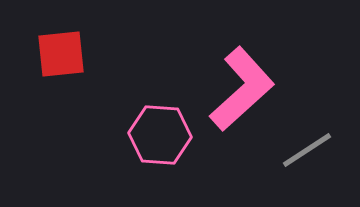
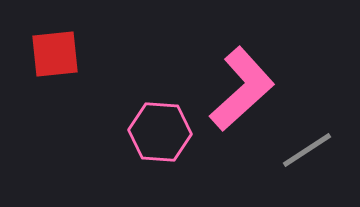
red square: moved 6 px left
pink hexagon: moved 3 px up
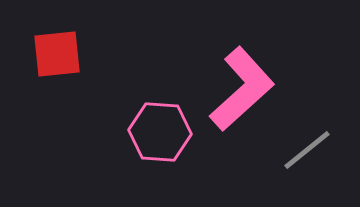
red square: moved 2 px right
gray line: rotated 6 degrees counterclockwise
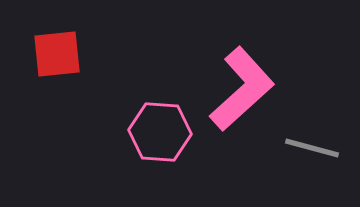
gray line: moved 5 px right, 2 px up; rotated 54 degrees clockwise
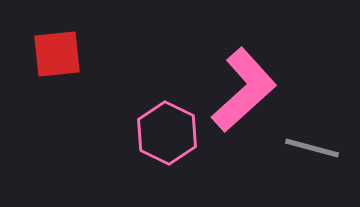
pink L-shape: moved 2 px right, 1 px down
pink hexagon: moved 7 px right, 1 px down; rotated 22 degrees clockwise
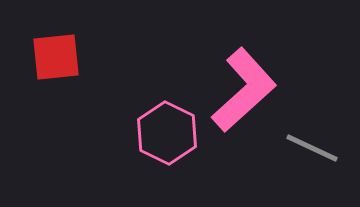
red square: moved 1 px left, 3 px down
gray line: rotated 10 degrees clockwise
